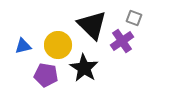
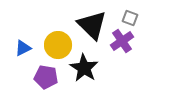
gray square: moved 4 px left
blue triangle: moved 2 px down; rotated 12 degrees counterclockwise
purple pentagon: moved 2 px down
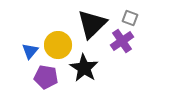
black triangle: moved 1 px up; rotated 32 degrees clockwise
blue triangle: moved 7 px right, 3 px down; rotated 24 degrees counterclockwise
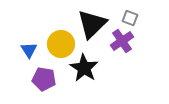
yellow circle: moved 3 px right, 1 px up
blue triangle: moved 1 px left, 1 px up; rotated 12 degrees counterclockwise
purple pentagon: moved 2 px left, 2 px down
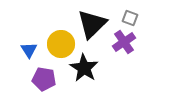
purple cross: moved 2 px right, 1 px down
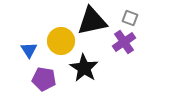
black triangle: moved 3 px up; rotated 32 degrees clockwise
yellow circle: moved 3 px up
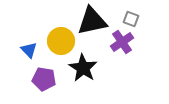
gray square: moved 1 px right, 1 px down
purple cross: moved 2 px left
blue triangle: rotated 12 degrees counterclockwise
black star: moved 1 px left
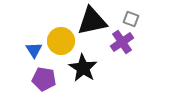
blue triangle: moved 5 px right; rotated 12 degrees clockwise
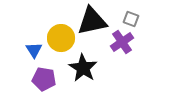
yellow circle: moved 3 px up
